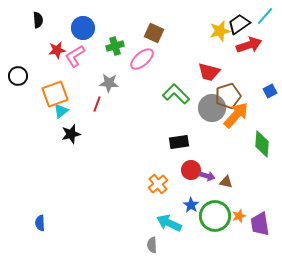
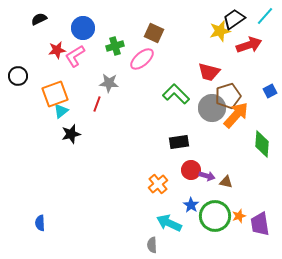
black semicircle: moved 1 px right, 1 px up; rotated 112 degrees counterclockwise
black trapezoid: moved 5 px left, 5 px up
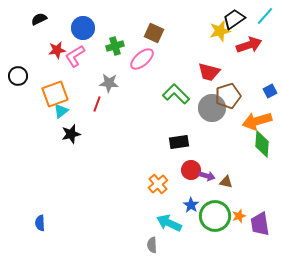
orange arrow: moved 21 px right, 6 px down; rotated 148 degrees counterclockwise
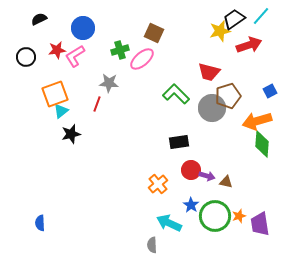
cyan line: moved 4 px left
green cross: moved 5 px right, 4 px down
black circle: moved 8 px right, 19 px up
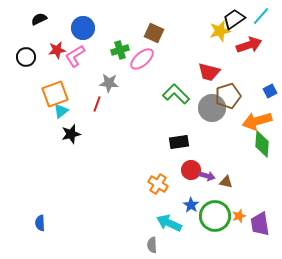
orange cross: rotated 18 degrees counterclockwise
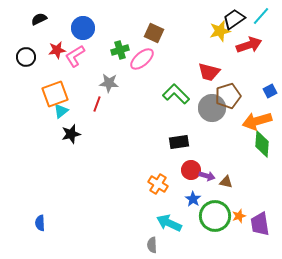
blue star: moved 2 px right, 6 px up
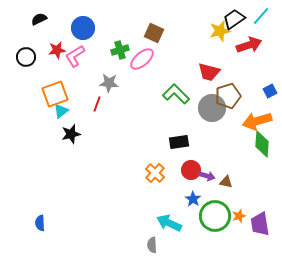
orange cross: moved 3 px left, 11 px up; rotated 12 degrees clockwise
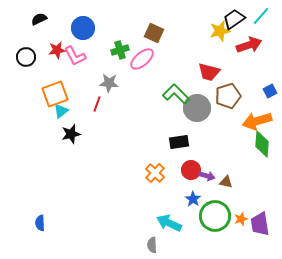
pink L-shape: rotated 85 degrees counterclockwise
gray circle: moved 15 px left
orange star: moved 2 px right, 3 px down
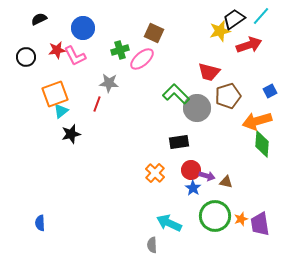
blue star: moved 11 px up
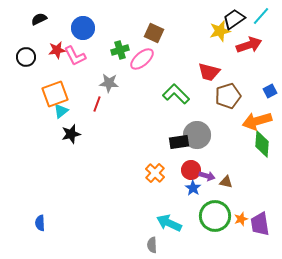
gray circle: moved 27 px down
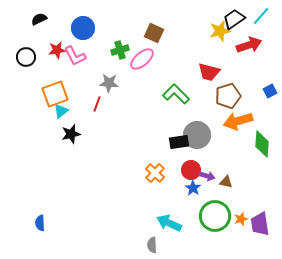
orange arrow: moved 19 px left
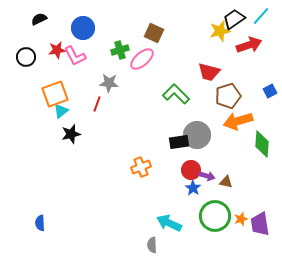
orange cross: moved 14 px left, 6 px up; rotated 24 degrees clockwise
